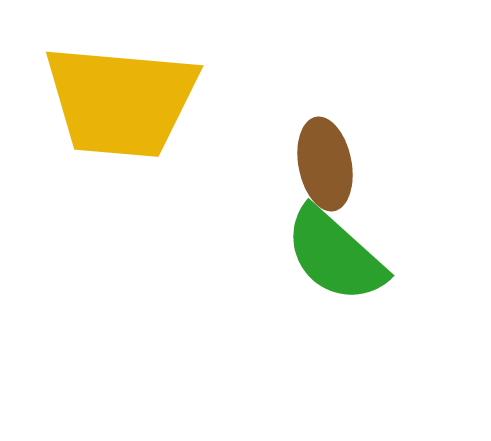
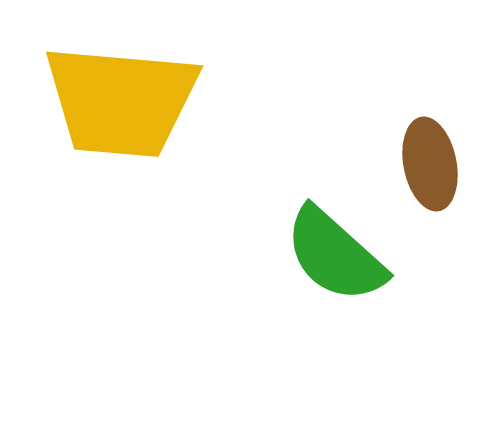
brown ellipse: moved 105 px right
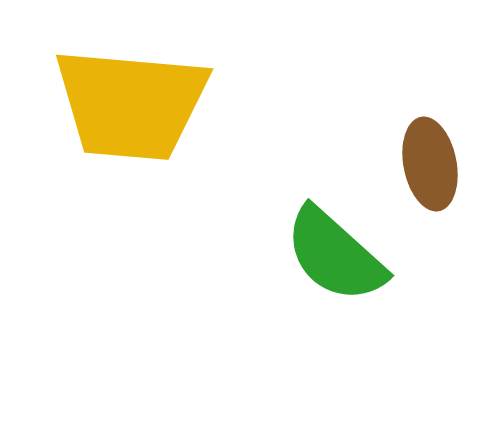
yellow trapezoid: moved 10 px right, 3 px down
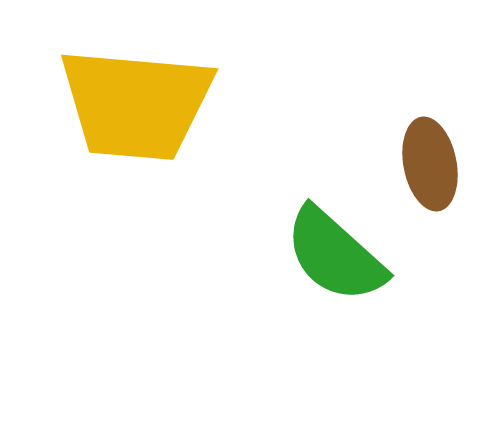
yellow trapezoid: moved 5 px right
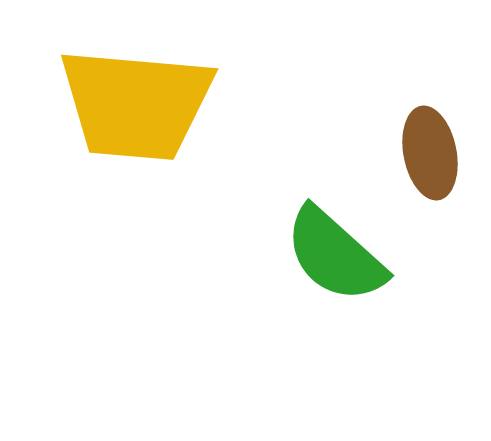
brown ellipse: moved 11 px up
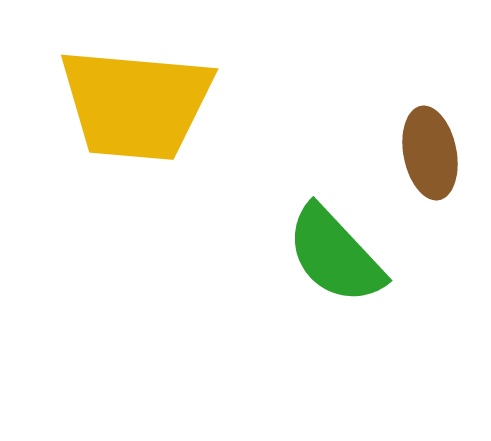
green semicircle: rotated 5 degrees clockwise
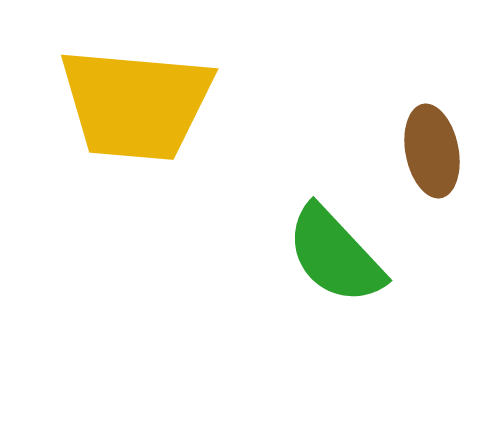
brown ellipse: moved 2 px right, 2 px up
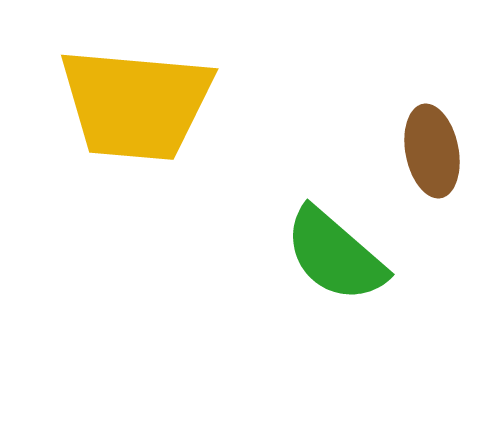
green semicircle: rotated 6 degrees counterclockwise
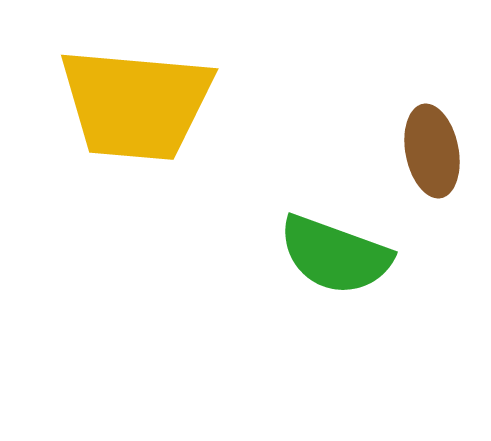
green semicircle: rotated 21 degrees counterclockwise
